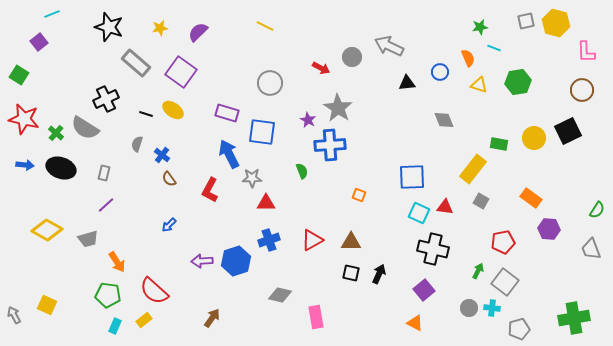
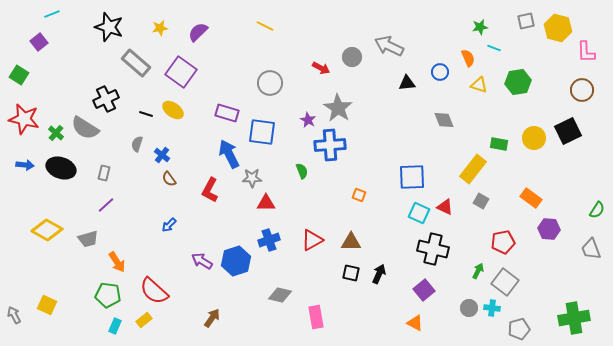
yellow hexagon at (556, 23): moved 2 px right, 5 px down
red triangle at (445, 207): rotated 18 degrees clockwise
purple arrow at (202, 261): rotated 35 degrees clockwise
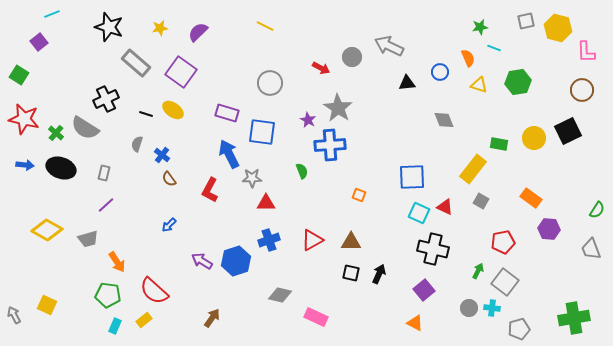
pink rectangle at (316, 317): rotated 55 degrees counterclockwise
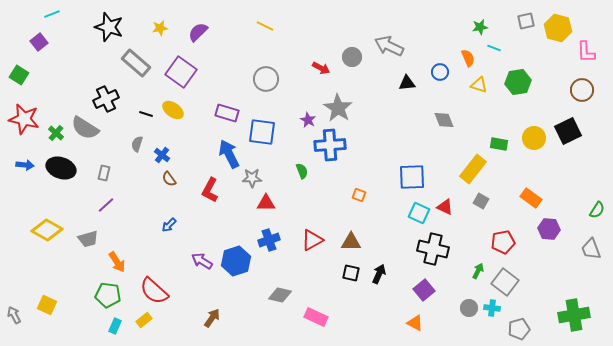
gray circle at (270, 83): moved 4 px left, 4 px up
green cross at (574, 318): moved 3 px up
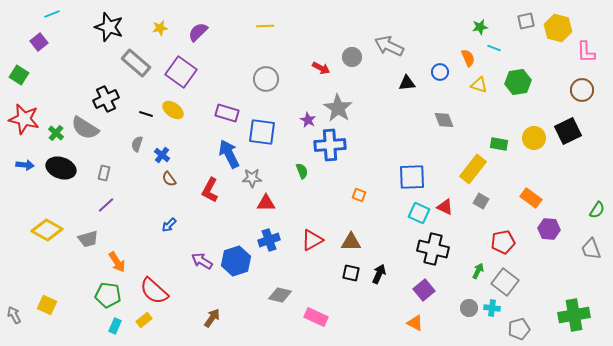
yellow line at (265, 26): rotated 30 degrees counterclockwise
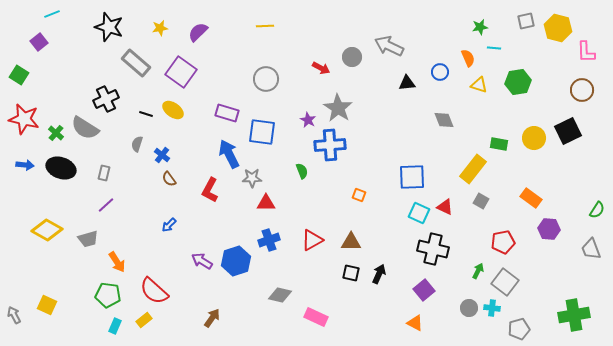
cyan line at (494, 48): rotated 16 degrees counterclockwise
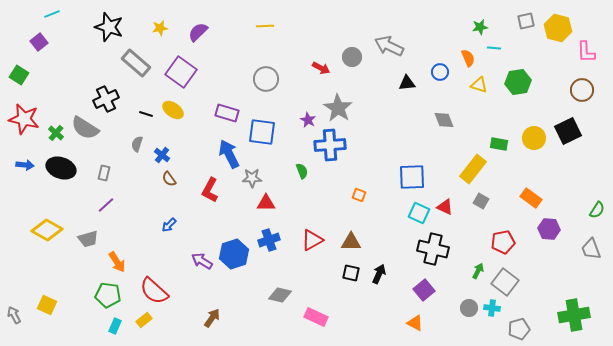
blue hexagon at (236, 261): moved 2 px left, 7 px up
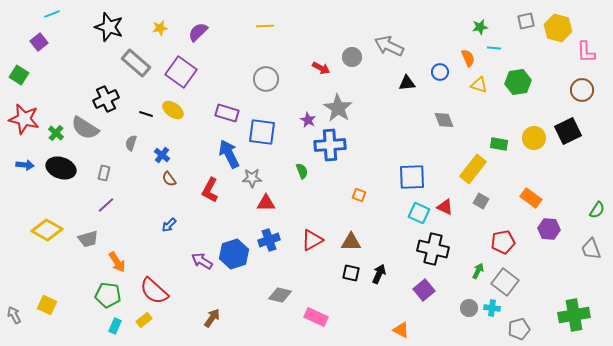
gray semicircle at (137, 144): moved 6 px left, 1 px up
orange triangle at (415, 323): moved 14 px left, 7 px down
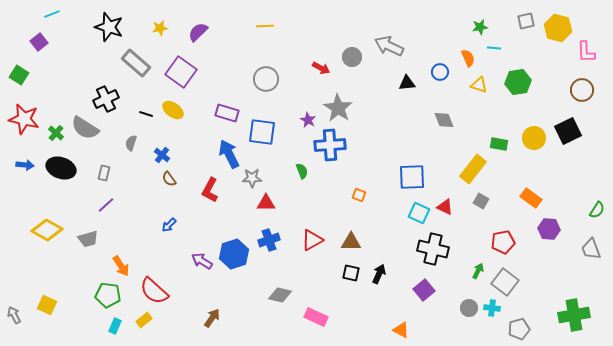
orange arrow at (117, 262): moved 4 px right, 4 px down
